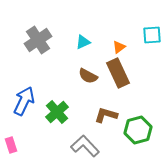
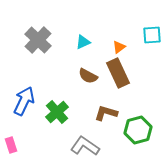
gray cross: rotated 12 degrees counterclockwise
brown L-shape: moved 2 px up
gray L-shape: rotated 12 degrees counterclockwise
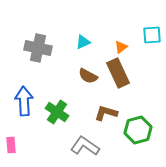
gray cross: moved 8 px down; rotated 32 degrees counterclockwise
orange triangle: moved 2 px right
blue arrow: rotated 28 degrees counterclockwise
green cross: rotated 15 degrees counterclockwise
pink rectangle: rotated 14 degrees clockwise
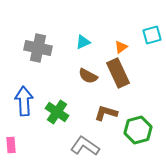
cyan square: rotated 12 degrees counterclockwise
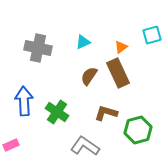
brown semicircle: moved 1 px right; rotated 96 degrees clockwise
pink rectangle: rotated 70 degrees clockwise
